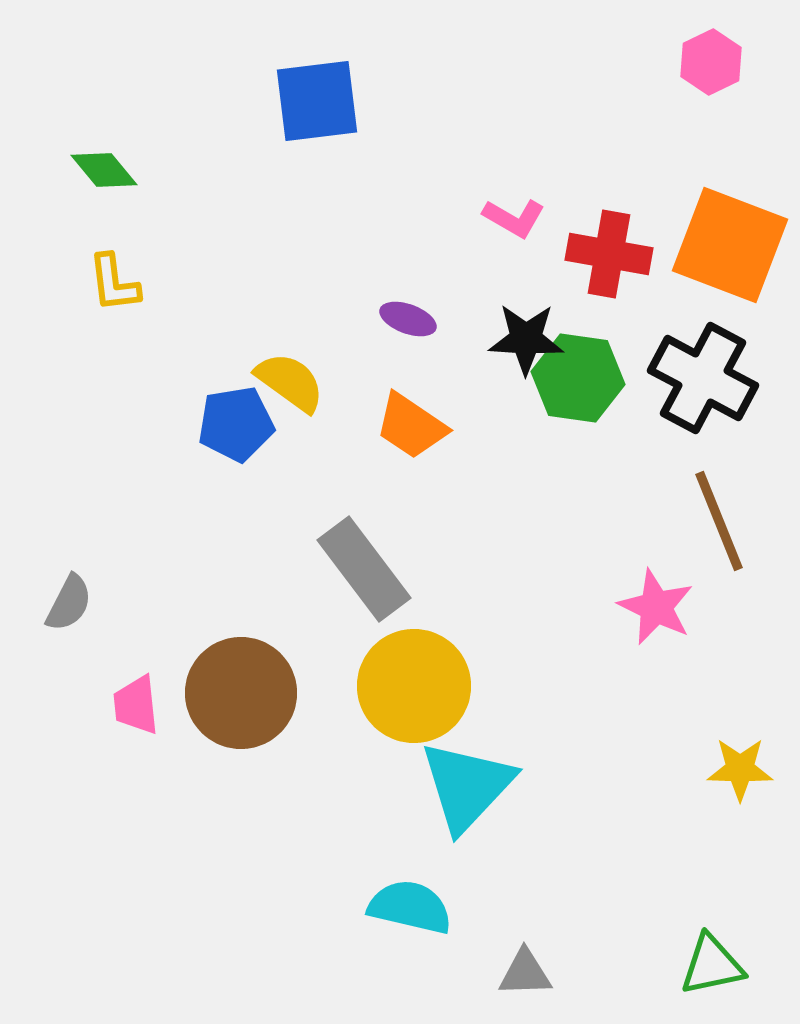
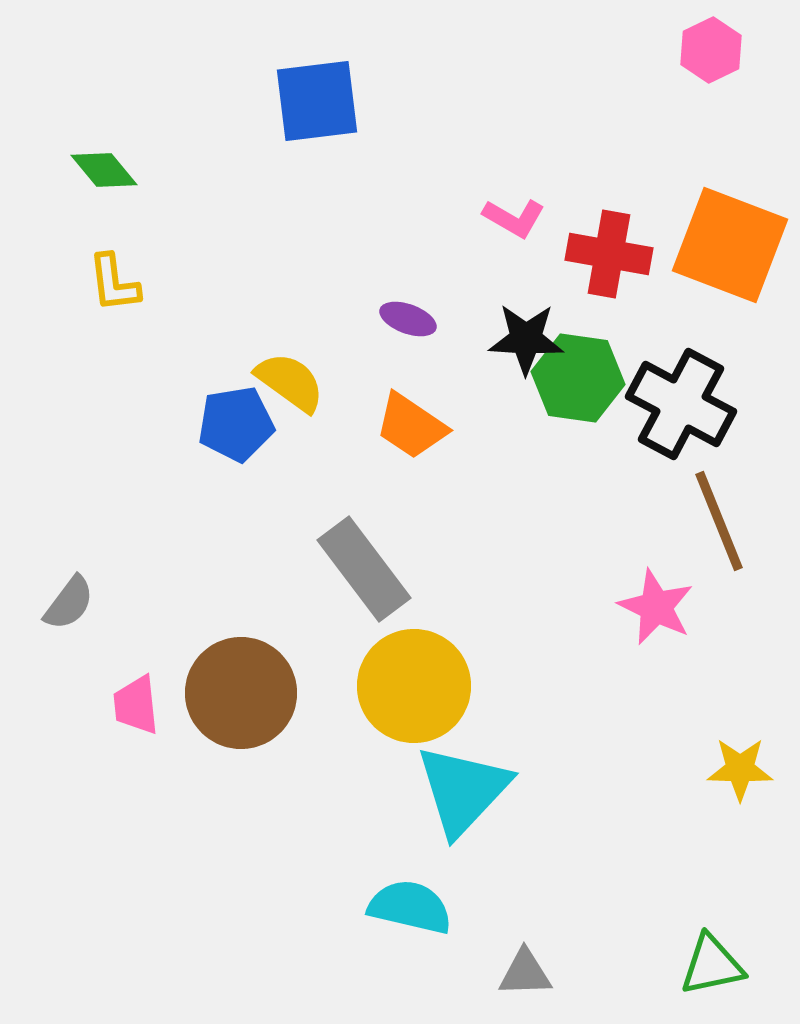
pink hexagon: moved 12 px up
black cross: moved 22 px left, 26 px down
gray semicircle: rotated 10 degrees clockwise
cyan triangle: moved 4 px left, 4 px down
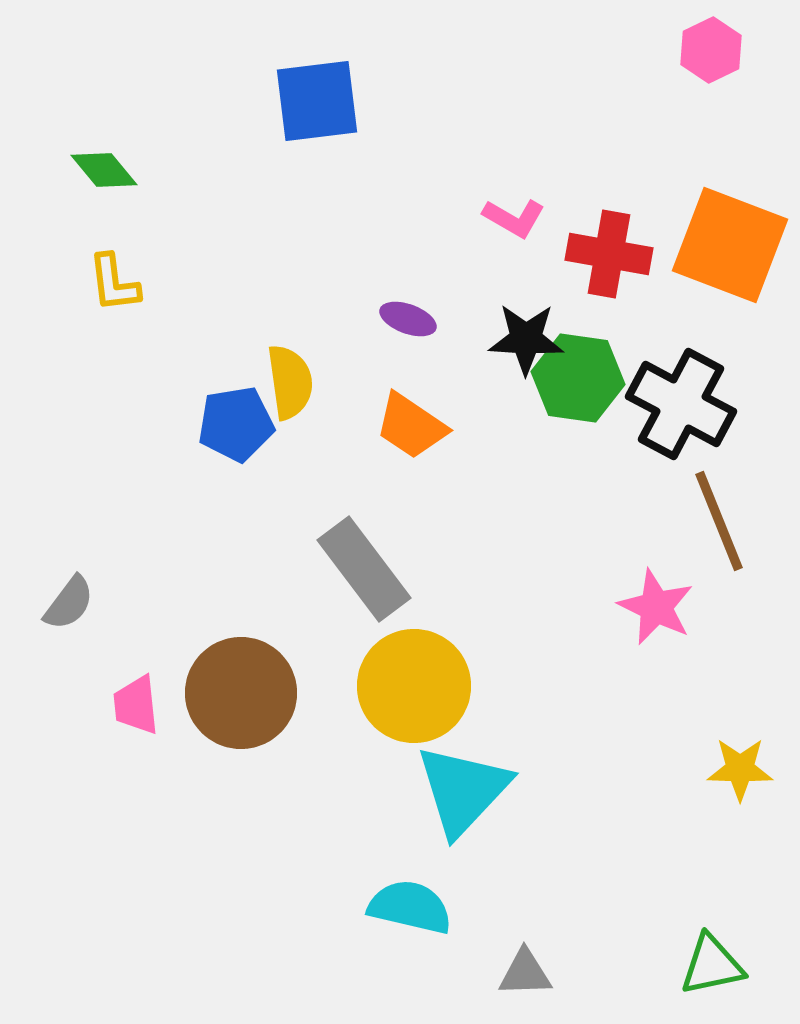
yellow semicircle: rotated 46 degrees clockwise
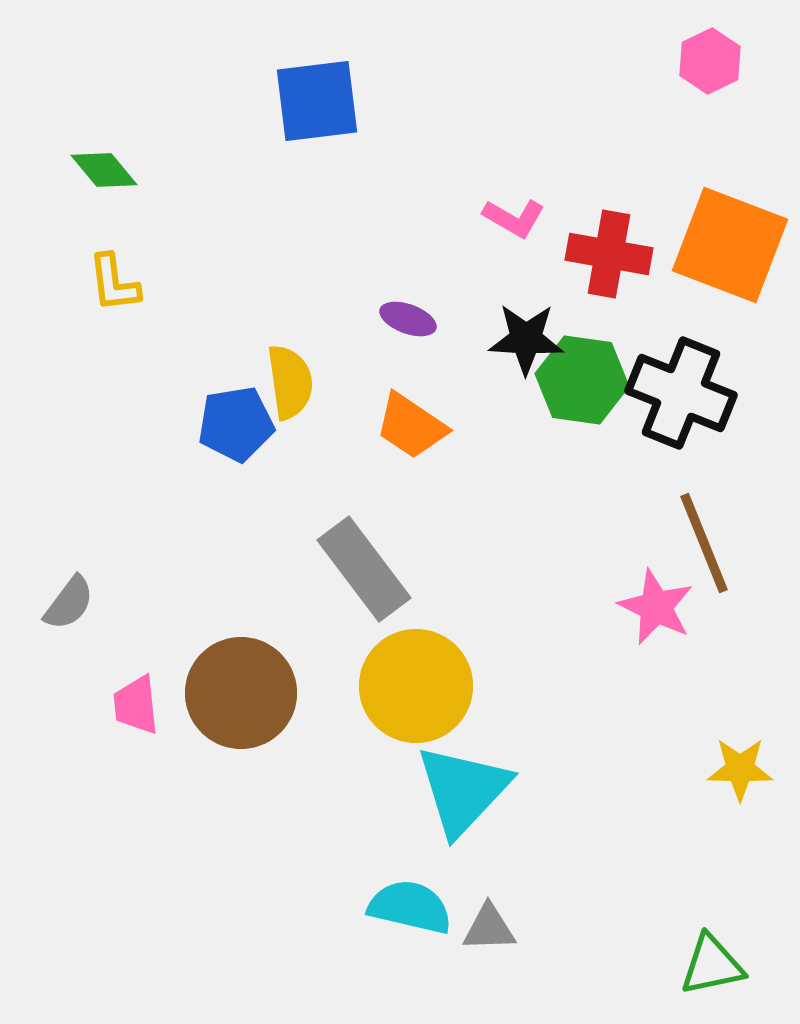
pink hexagon: moved 1 px left, 11 px down
green hexagon: moved 4 px right, 2 px down
black cross: moved 11 px up; rotated 6 degrees counterclockwise
brown line: moved 15 px left, 22 px down
yellow circle: moved 2 px right
gray triangle: moved 36 px left, 45 px up
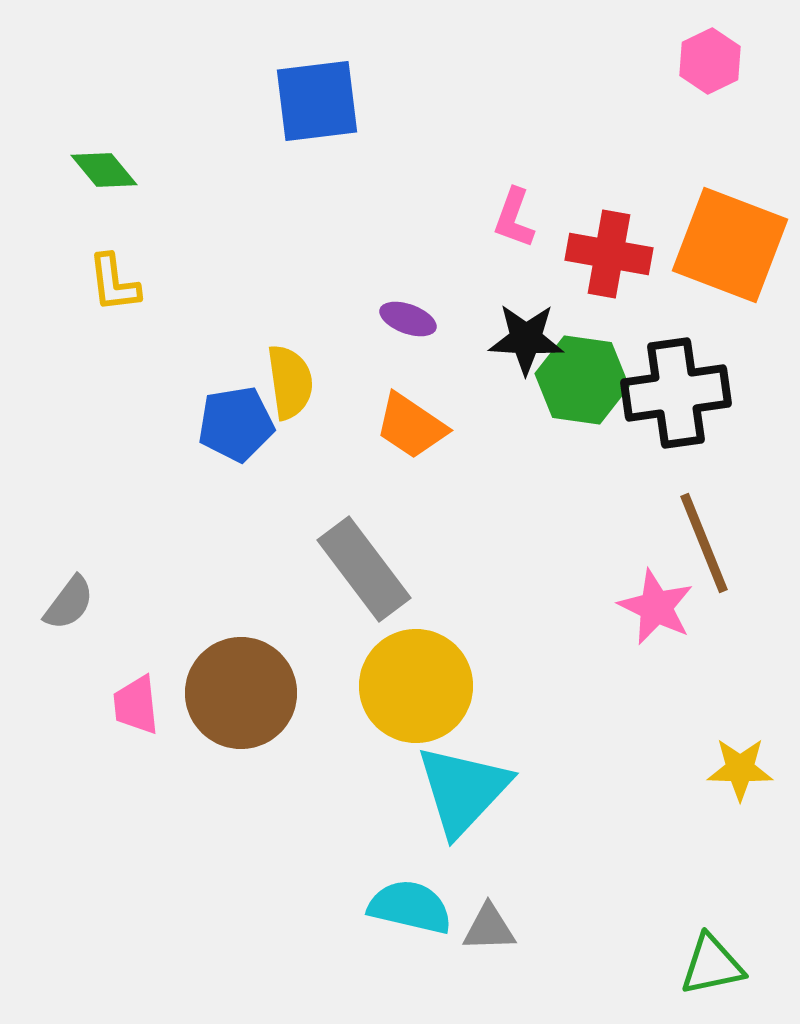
pink L-shape: rotated 80 degrees clockwise
black cross: moved 5 px left; rotated 30 degrees counterclockwise
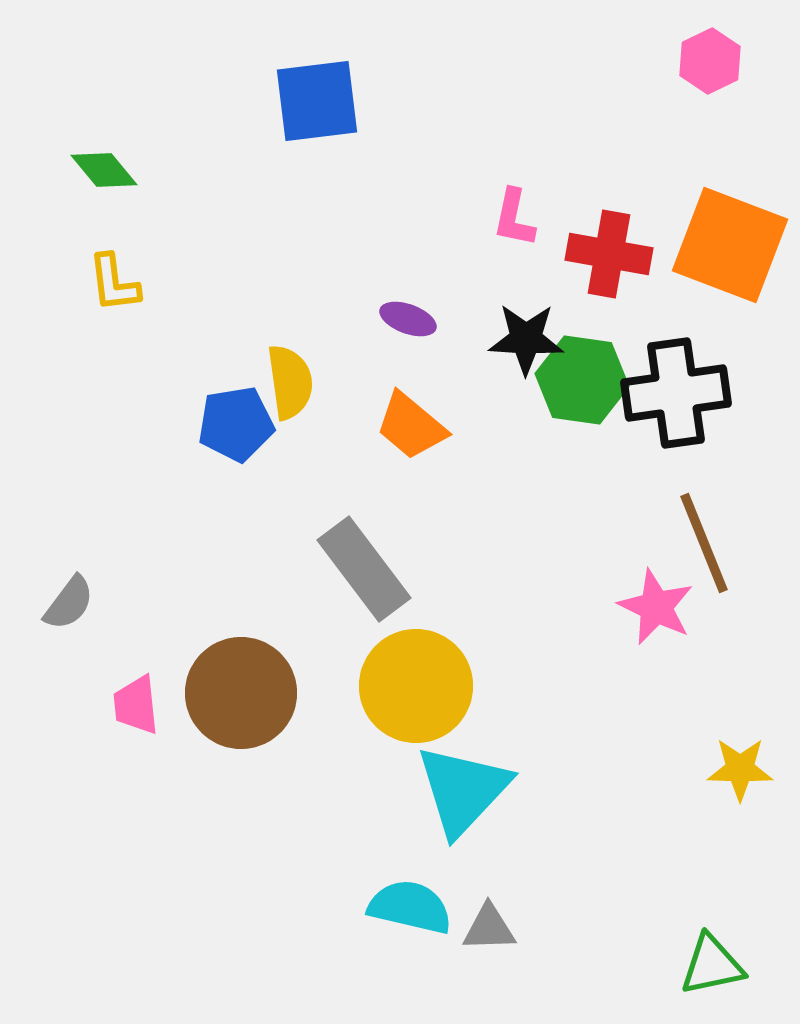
pink L-shape: rotated 8 degrees counterclockwise
orange trapezoid: rotated 6 degrees clockwise
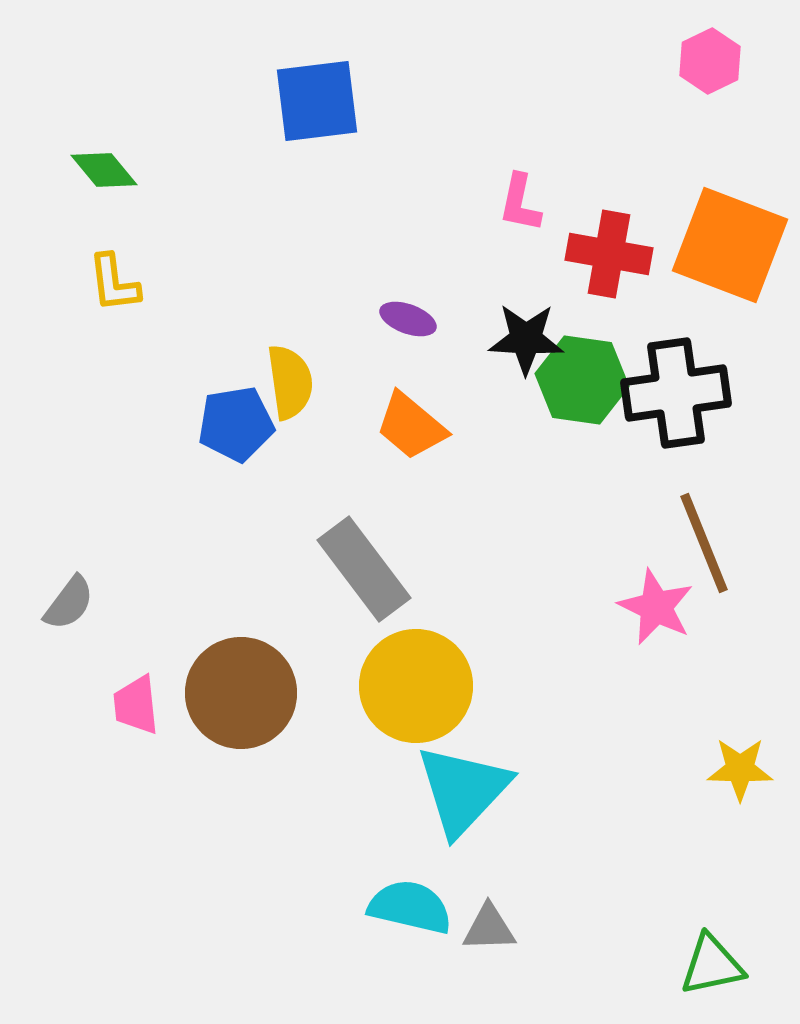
pink L-shape: moved 6 px right, 15 px up
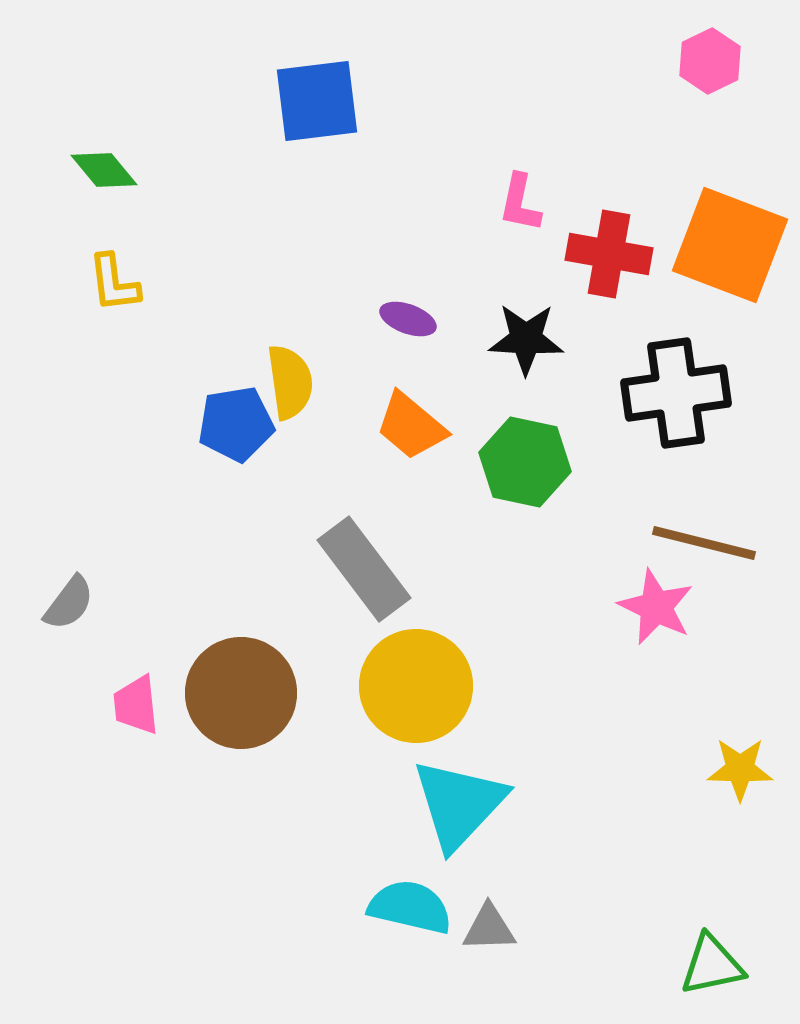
green hexagon: moved 57 px left, 82 px down; rotated 4 degrees clockwise
brown line: rotated 54 degrees counterclockwise
cyan triangle: moved 4 px left, 14 px down
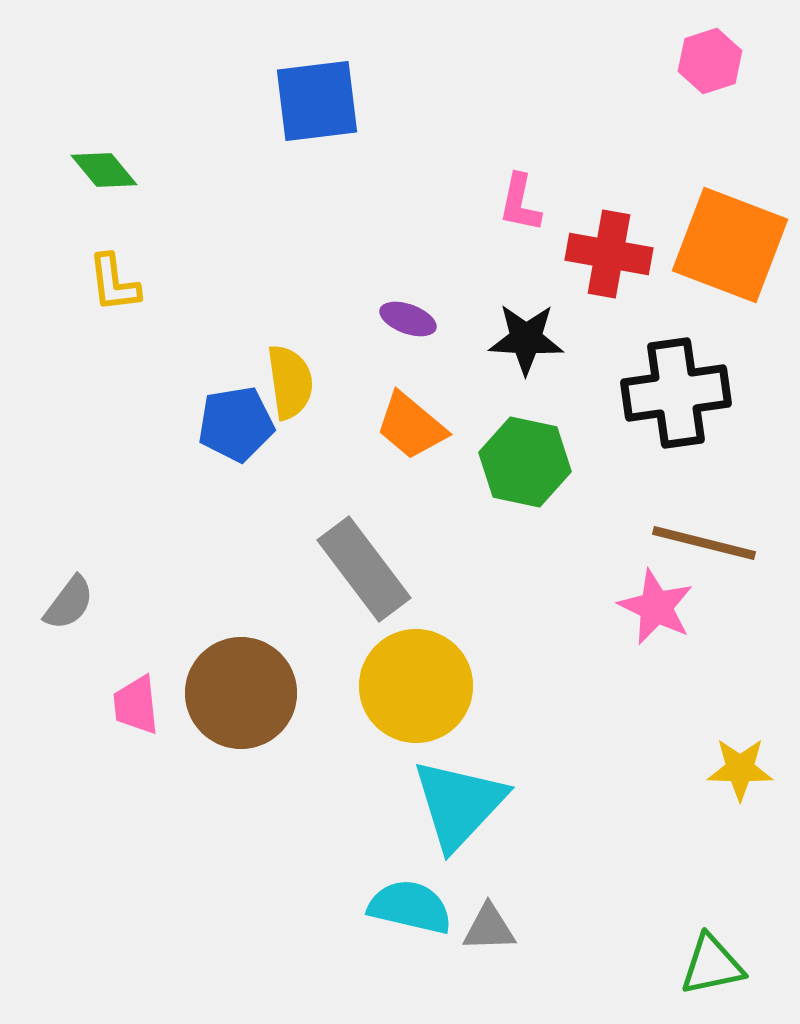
pink hexagon: rotated 8 degrees clockwise
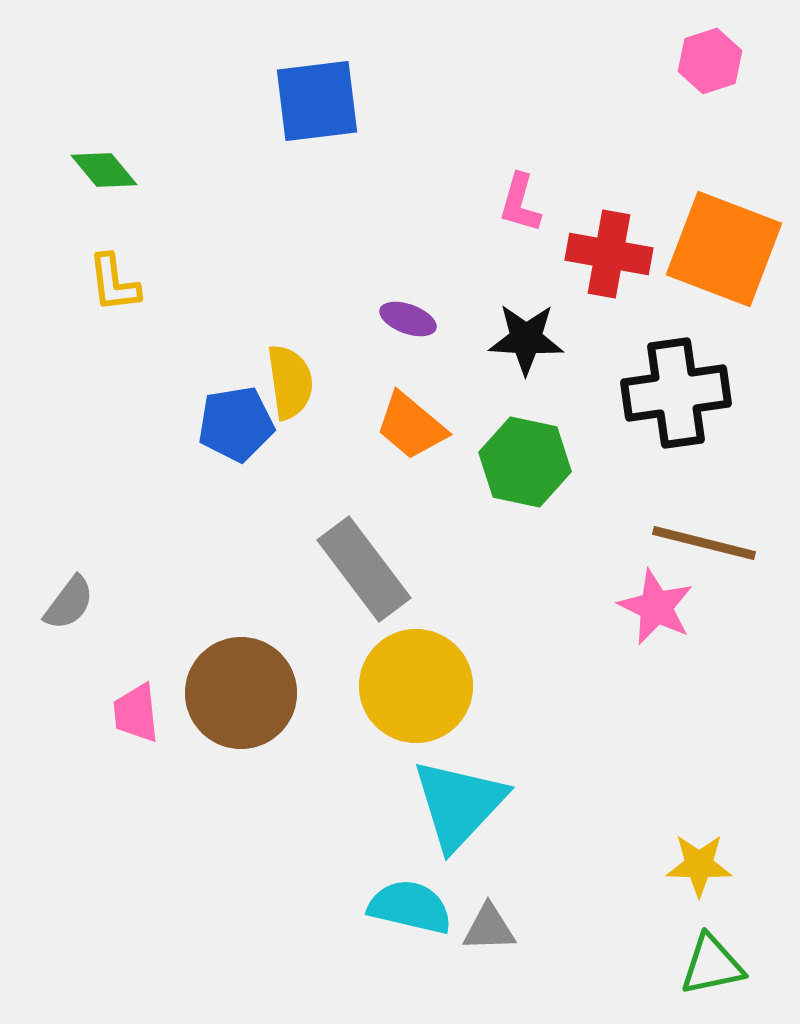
pink L-shape: rotated 4 degrees clockwise
orange square: moved 6 px left, 4 px down
pink trapezoid: moved 8 px down
yellow star: moved 41 px left, 96 px down
